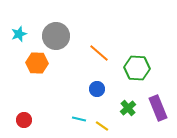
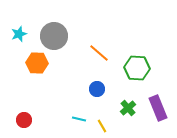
gray circle: moved 2 px left
yellow line: rotated 24 degrees clockwise
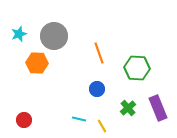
orange line: rotated 30 degrees clockwise
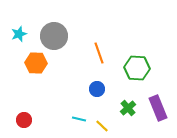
orange hexagon: moved 1 px left
yellow line: rotated 16 degrees counterclockwise
